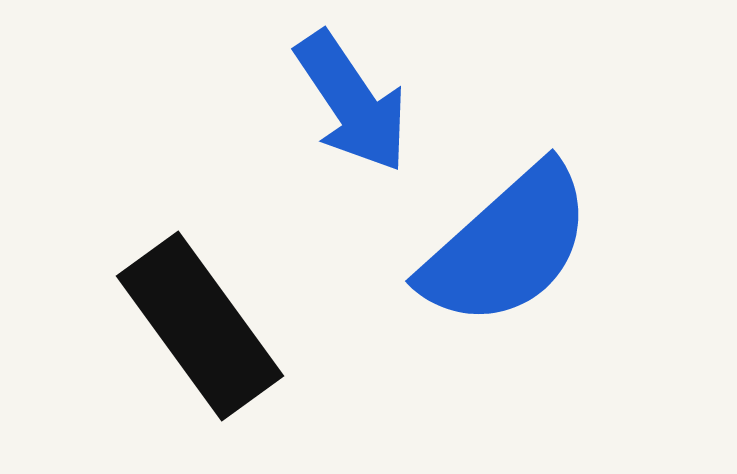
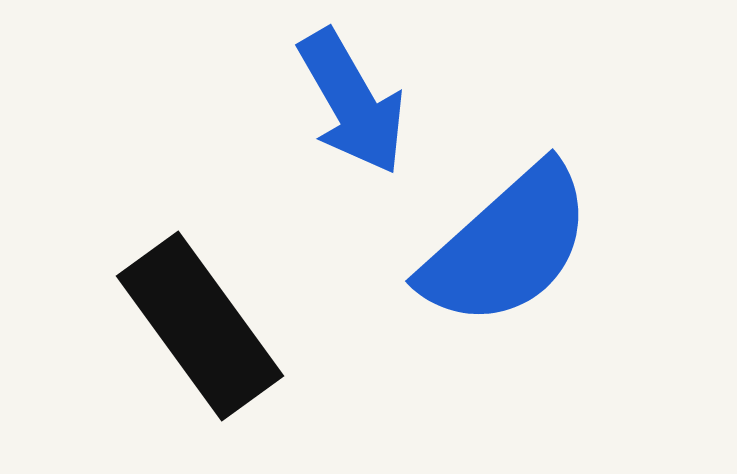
blue arrow: rotated 4 degrees clockwise
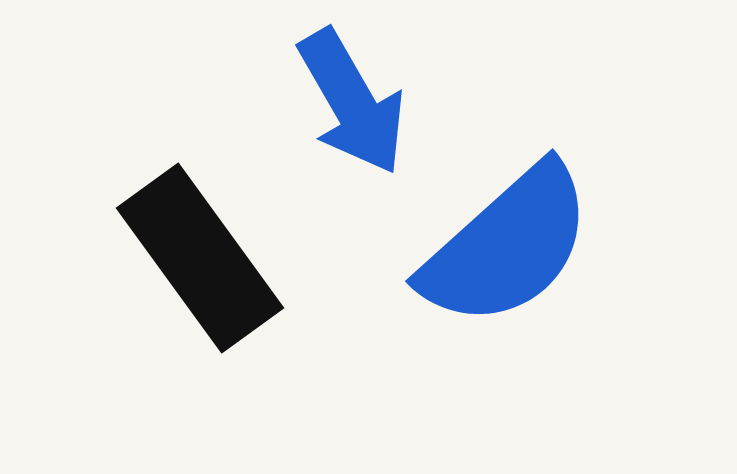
black rectangle: moved 68 px up
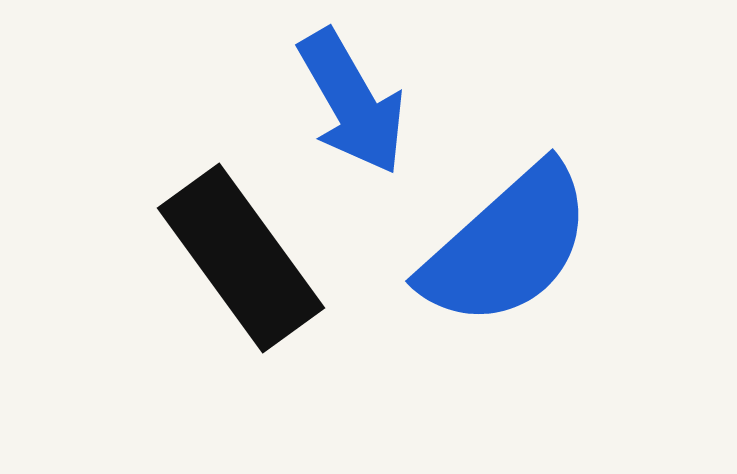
black rectangle: moved 41 px right
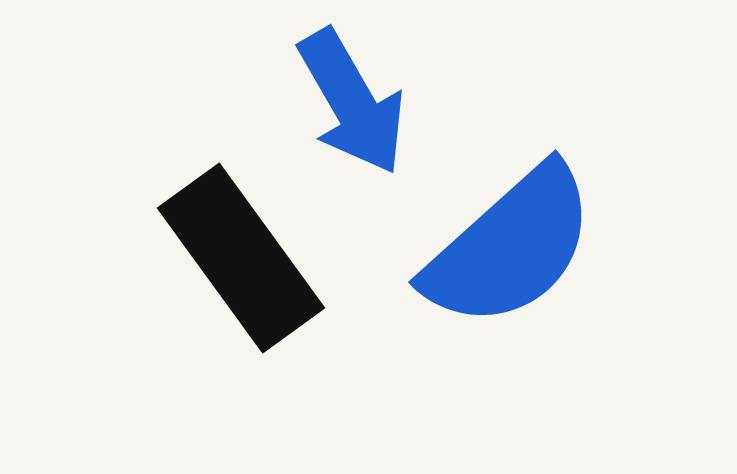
blue semicircle: moved 3 px right, 1 px down
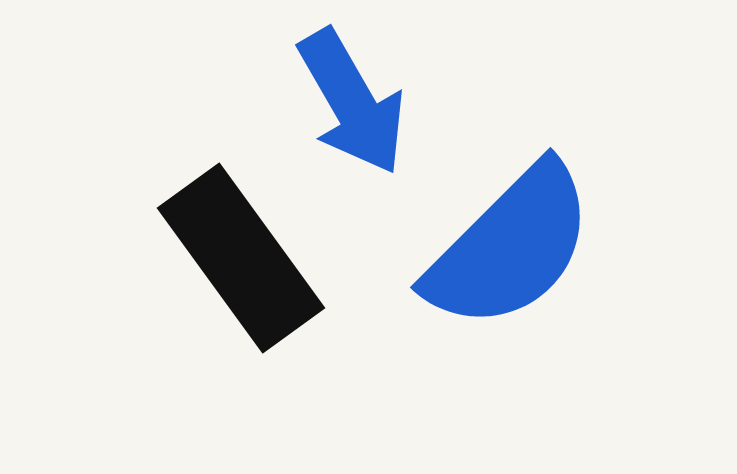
blue semicircle: rotated 3 degrees counterclockwise
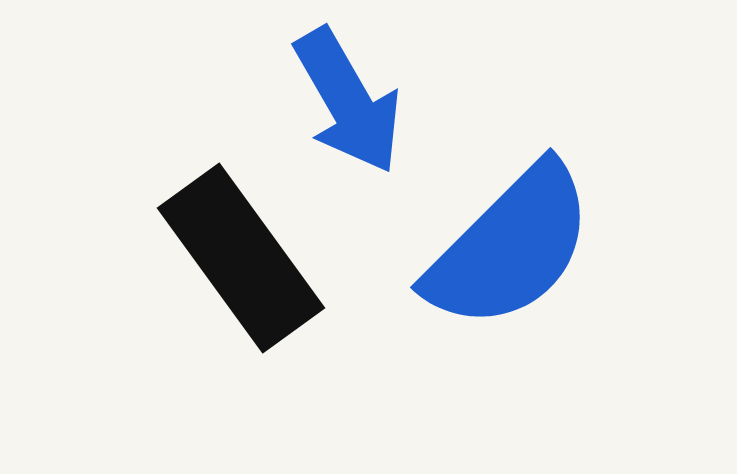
blue arrow: moved 4 px left, 1 px up
